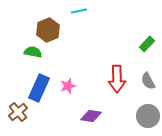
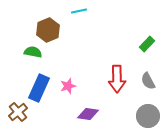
purple diamond: moved 3 px left, 2 px up
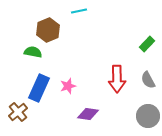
gray semicircle: moved 1 px up
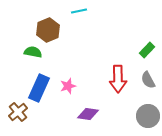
green rectangle: moved 6 px down
red arrow: moved 1 px right
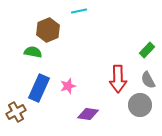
brown cross: moved 2 px left; rotated 12 degrees clockwise
gray circle: moved 8 px left, 11 px up
